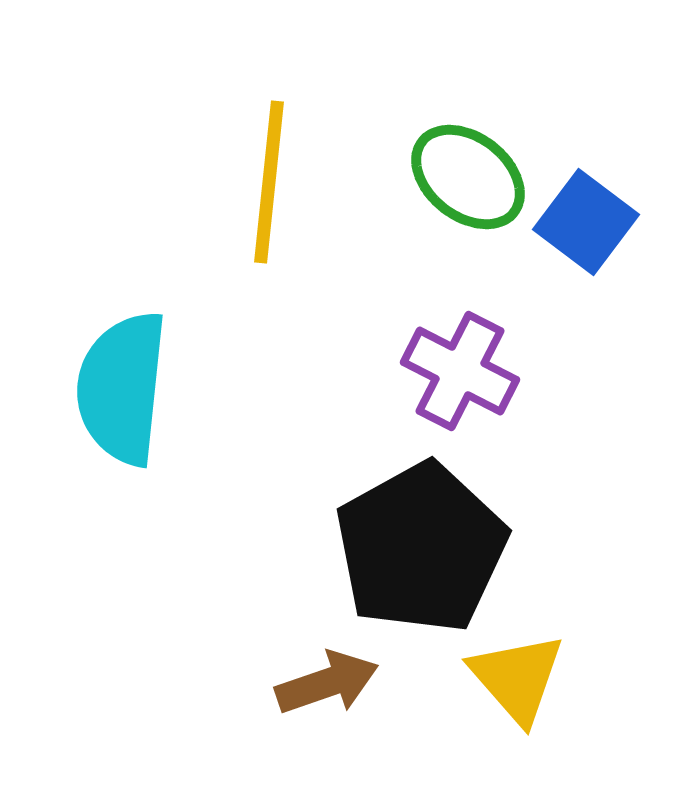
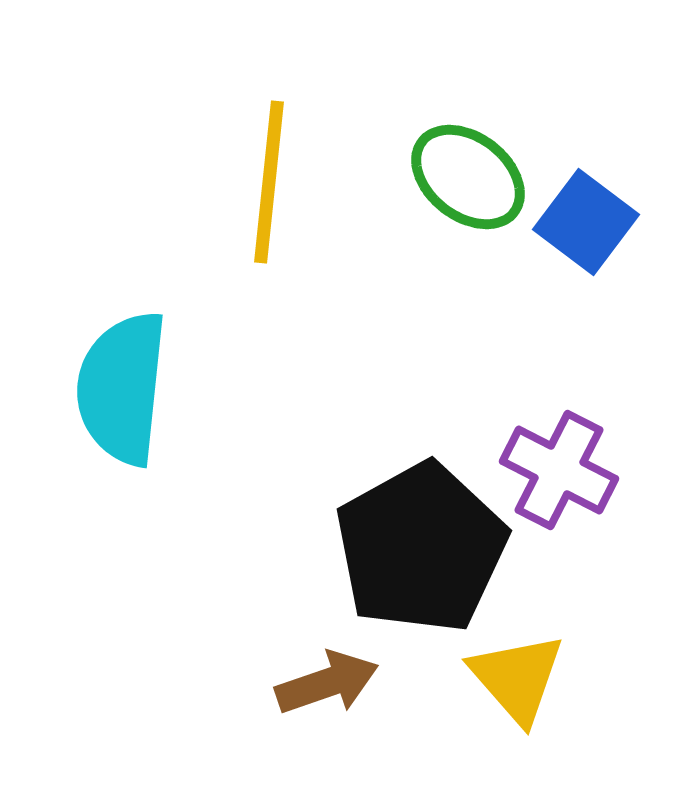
purple cross: moved 99 px right, 99 px down
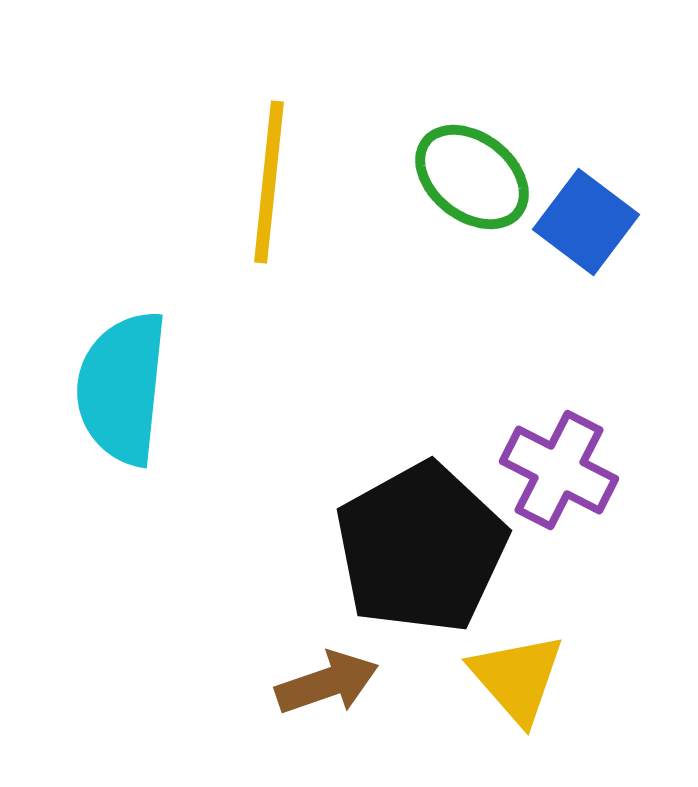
green ellipse: moved 4 px right
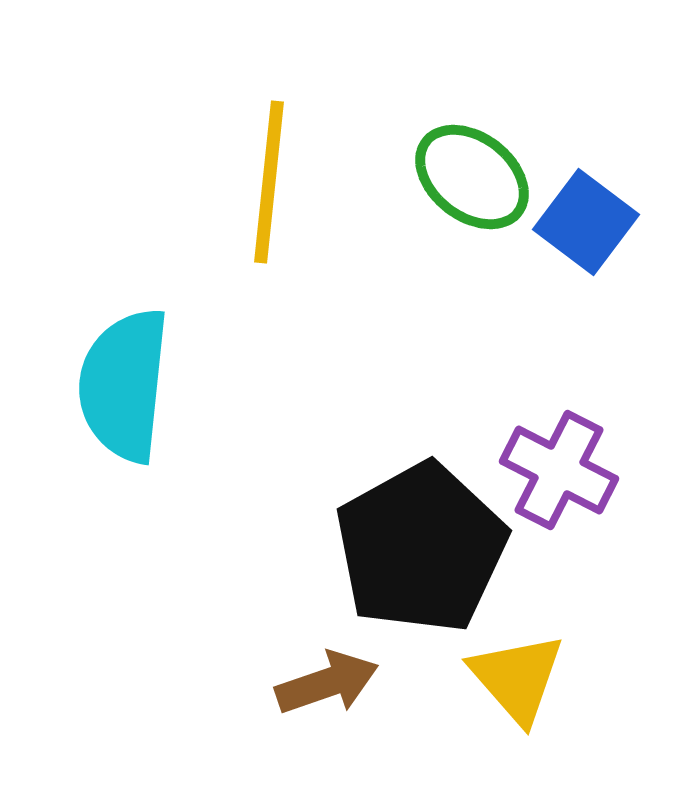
cyan semicircle: moved 2 px right, 3 px up
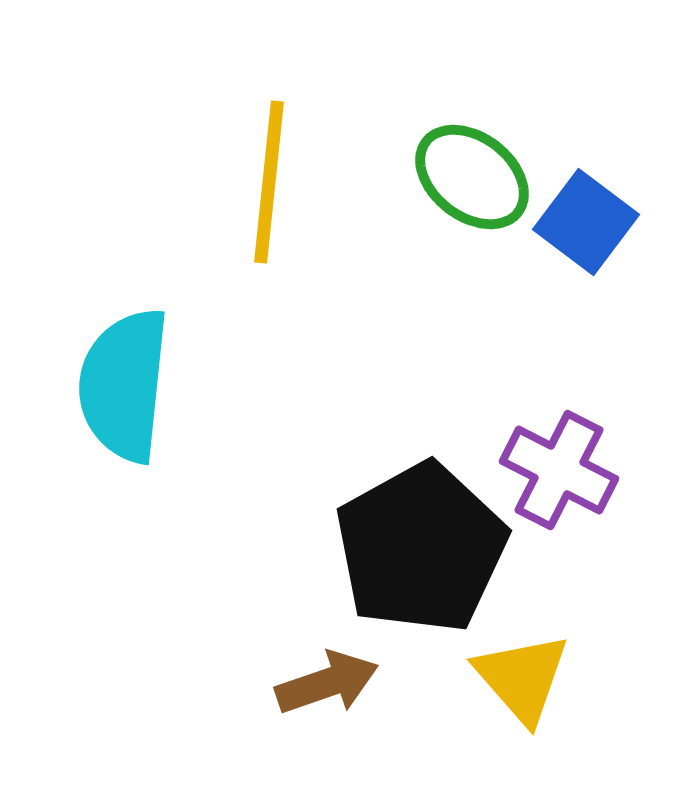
yellow triangle: moved 5 px right
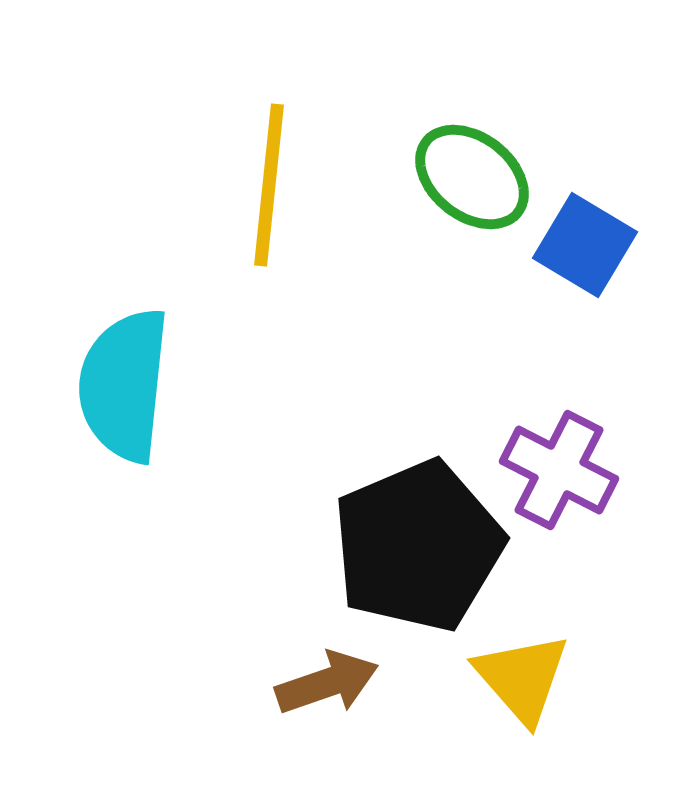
yellow line: moved 3 px down
blue square: moved 1 px left, 23 px down; rotated 6 degrees counterclockwise
black pentagon: moved 3 px left, 2 px up; rotated 6 degrees clockwise
